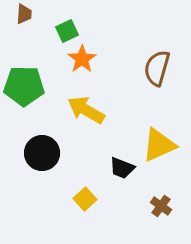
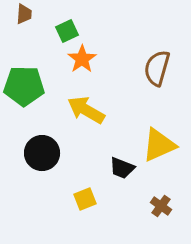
yellow square: rotated 20 degrees clockwise
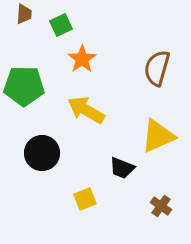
green square: moved 6 px left, 6 px up
yellow triangle: moved 1 px left, 9 px up
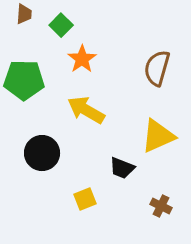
green square: rotated 20 degrees counterclockwise
green pentagon: moved 6 px up
brown cross: rotated 10 degrees counterclockwise
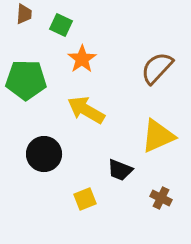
green square: rotated 20 degrees counterclockwise
brown semicircle: rotated 27 degrees clockwise
green pentagon: moved 2 px right
black circle: moved 2 px right, 1 px down
black trapezoid: moved 2 px left, 2 px down
brown cross: moved 8 px up
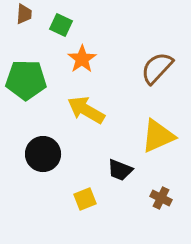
black circle: moved 1 px left
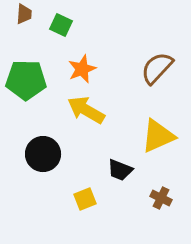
orange star: moved 10 px down; rotated 12 degrees clockwise
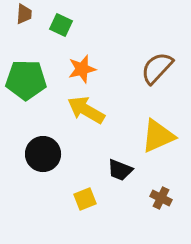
orange star: rotated 8 degrees clockwise
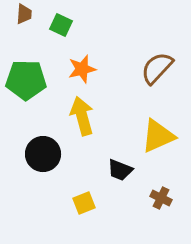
yellow arrow: moved 4 px left, 6 px down; rotated 45 degrees clockwise
yellow square: moved 1 px left, 4 px down
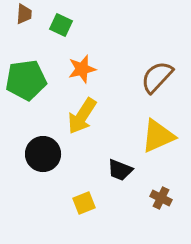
brown semicircle: moved 9 px down
green pentagon: rotated 9 degrees counterclockwise
yellow arrow: rotated 132 degrees counterclockwise
